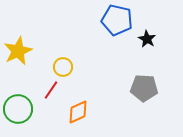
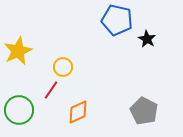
gray pentagon: moved 23 px down; rotated 24 degrees clockwise
green circle: moved 1 px right, 1 px down
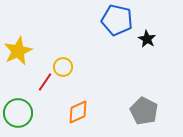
red line: moved 6 px left, 8 px up
green circle: moved 1 px left, 3 px down
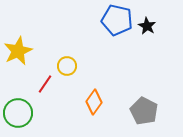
black star: moved 13 px up
yellow circle: moved 4 px right, 1 px up
red line: moved 2 px down
orange diamond: moved 16 px right, 10 px up; rotated 30 degrees counterclockwise
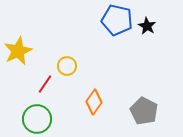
green circle: moved 19 px right, 6 px down
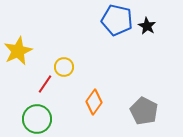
yellow circle: moved 3 px left, 1 px down
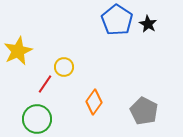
blue pentagon: rotated 20 degrees clockwise
black star: moved 1 px right, 2 px up
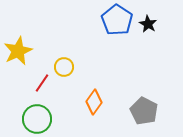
red line: moved 3 px left, 1 px up
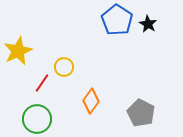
orange diamond: moved 3 px left, 1 px up
gray pentagon: moved 3 px left, 2 px down
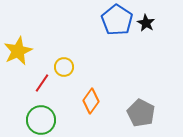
black star: moved 2 px left, 1 px up
green circle: moved 4 px right, 1 px down
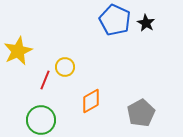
blue pentagon: moved 2 px left; rotated 8 degrees counterclockwise
yellow circle: moved 1 px right
red line: moved 3 px right, 3 px up; rotated 12 degrees counterclockwise
orange diamond: rotated 25 degrees clockwise
gray pentagon: rotated 16 degrees clockwise
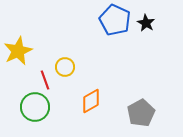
red line: rotated 42 degrees counterclockwise
green circle: moved 6 px left, 13 px up
